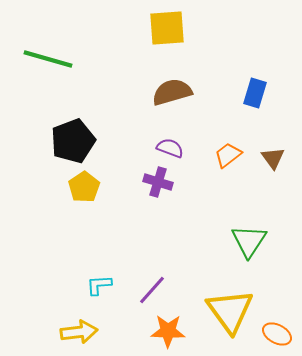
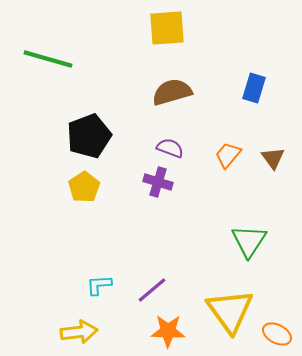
blue rectangle: moved 1 px left, 5 px up
black pentagon: moved 16 px right, 5 px up
orange trapezoid: rotated 12 degrees counterclockwise
purple line: rotated 8 degrees clockwise
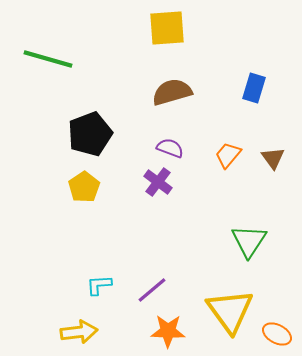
black pentagon: moved 1 px right, 2 px up
purple cross: rotated 20 degrees clockwise
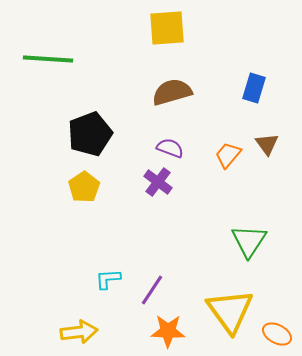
green line: rotated 12 degrees counterclockwise
brown triangle: moved 6 px left, 14 px up
cyan L-shape: moved 9 px right, 6 px up
purple line: rotated 16 degrees counterclockwise
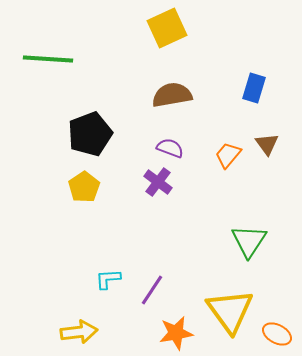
yellow square: rotated 21 degrees counterclockwise
brown semicircle: moved 3 px down; rotated 6 degrees clockwise
orange star: moved 8 px right, 2 px down; rotated 12 degrees counterclockwise
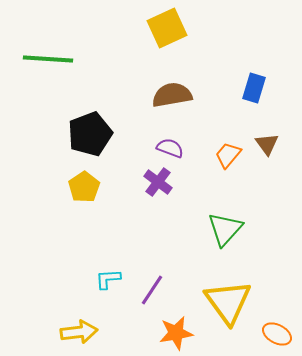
green triangle: moved 24 px left, 12 px up; rotated 9 degrees clockwise
yellow triangle: moved 2 px left, 9 px up
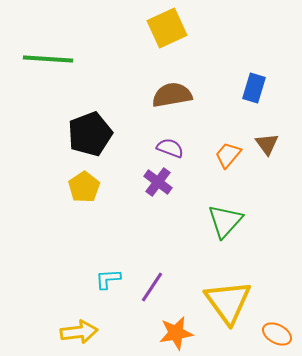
green triangle: moved 8 px up
purple line: moved 3 px up
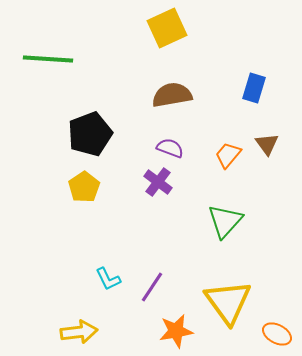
cyan L-shape: rotated 112 degrees counterclockwise
orange star: moved 2 px up
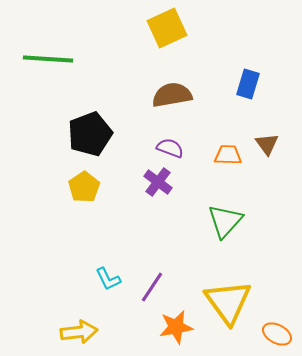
blue rectangle: moved 6 px left, 4 px up
orange trapezoid: rotated 52 degrees clockwise
orange star: moved 4 px up
